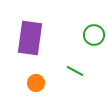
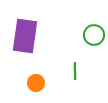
purple rectangle: moved 5 px left, 2 px up
green line: rotated 60 degrees clockwise
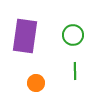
green circle: moved 21 px left
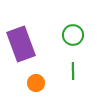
purple rectangle: moved 4 px left, 8 px down; rotated 28 degrees counterclockwise
green line: moved 2 px left
